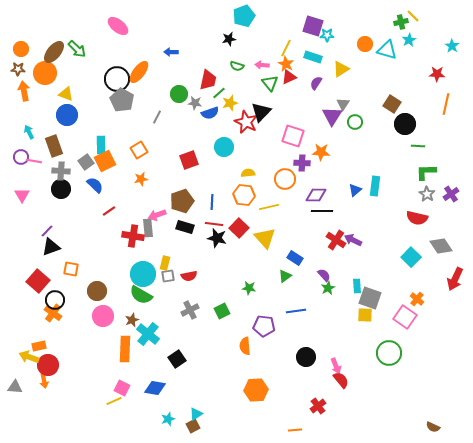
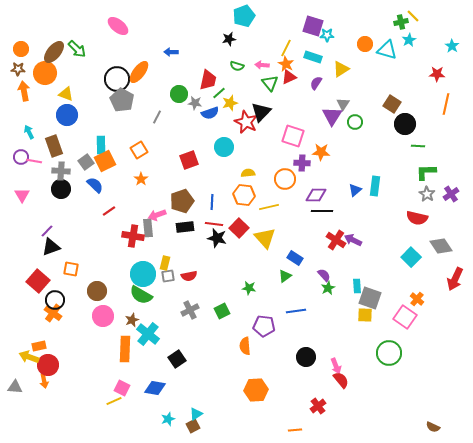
orange star at (141, 179): rotated 24 degrees counterclockwise
black rectangle at (185, 227): rotated 24 degrees counterclockwise
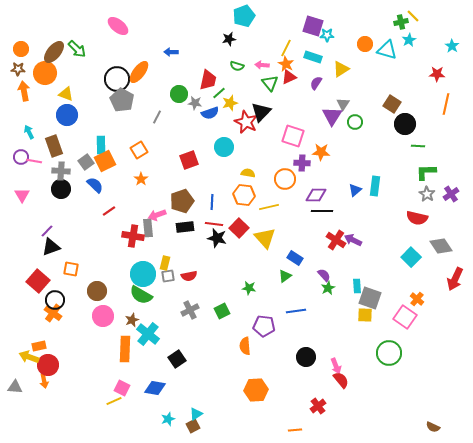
yellow semicircle at (248, 173): rotated 16 degrees clockwise
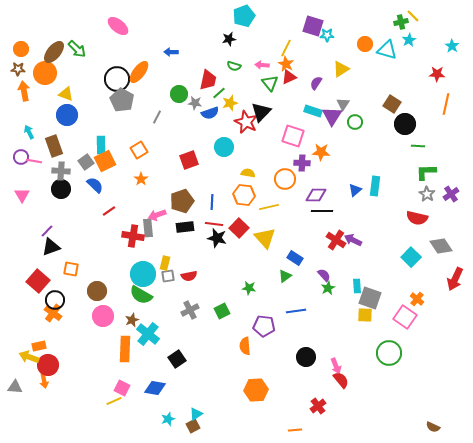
cyan rectangle at (313, 57): moved 54 px down
green semicircle at (237, 66): moved 3 px left
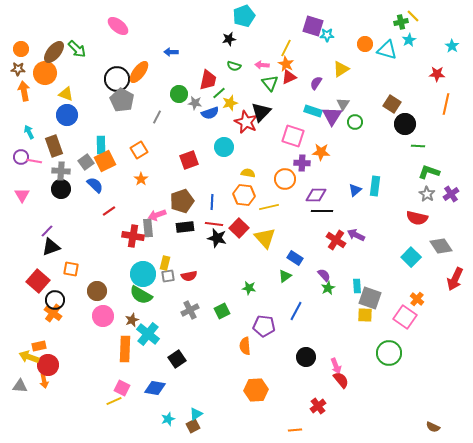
green L-shape at (426, 172): moved 3 px right; rotated 20 degrees clockwise
purple arrow at (353, 240): moved 3 px right, 5 px up
blue line at (296, 311): rotated 54 degrees counterclockwise
gray triangle at (15, 387): moved 5 px right, 1 px up
